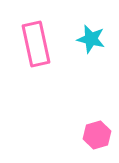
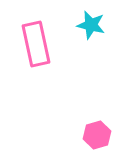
cyan star: moved 14 px up
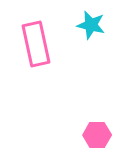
pink hexagon: rotated 16 degrees clockwise
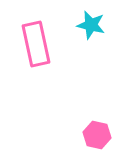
pink hexagon: rotated 12 degrees clockwise
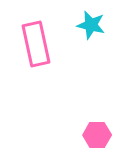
pink hexagon: rotated 12 degrees counterclockwise
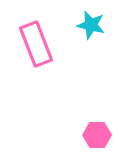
pink rectangle: rotated 9 degrees counterclockwise
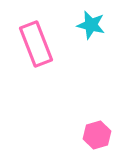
pink hexagon: rotated 16 degrees counterclockwise
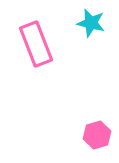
cyan star: moved 2 px up
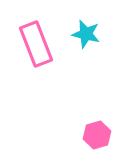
cyan star: moved 5 px left, 11 px down
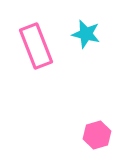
pink rectangle: moved 2 px down
